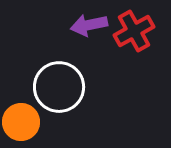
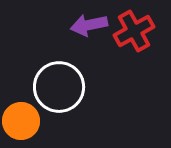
orange circle: moved 1 px up
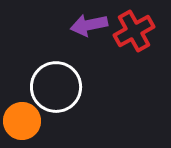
white circle: moved 3 px left
orange circle: moved 1 px right
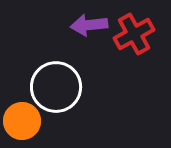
purple arrow: rotated 6 degrees clockwise
red cross: moved 3 px down
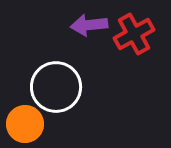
orange circle: moved 3 px right, 3 px down
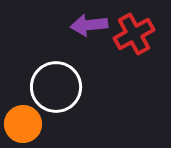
orange circle: moved 2 px left
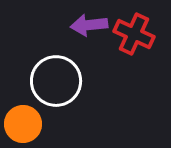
red cross: rotated 36 degrees counterclockwise
white circle: moved 6 px up
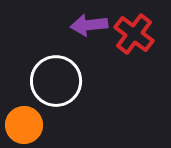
red cross: rotated 12 degrees clockwise
orange circle: moved 1 px right, 1 px down
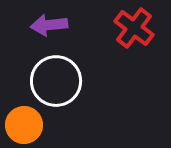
purple arrow: moved 40 px left
red cross: moved 6 px up
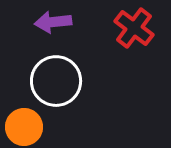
purple arrow: moved 4 px right, 3 px up
orange circle: moved 2 px down
